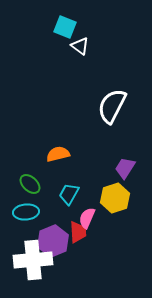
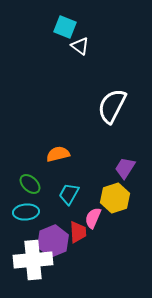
pink semicircle: moved 6 px right
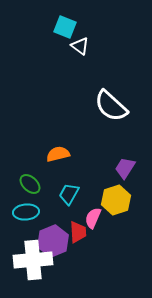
white semicircle: moved 1 px left; rotated 75 degrees counterclockwise
yellow hexagon: moved 1 px right, 2 px down
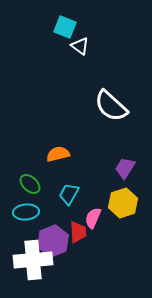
yellow hexagon: moved 7 px right, 3 px down
